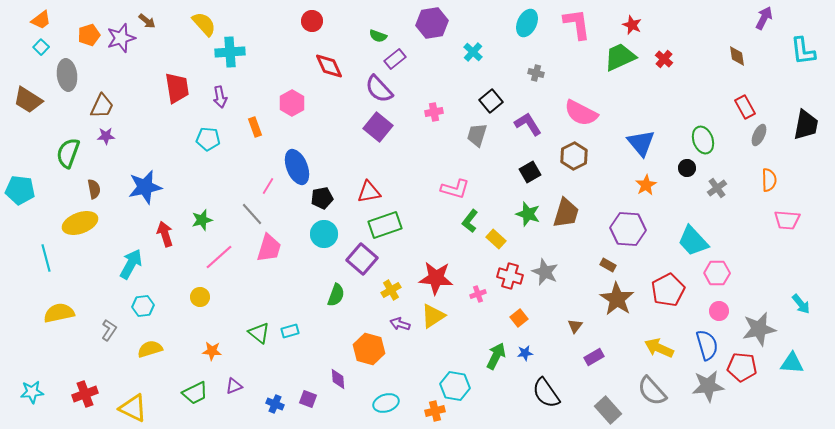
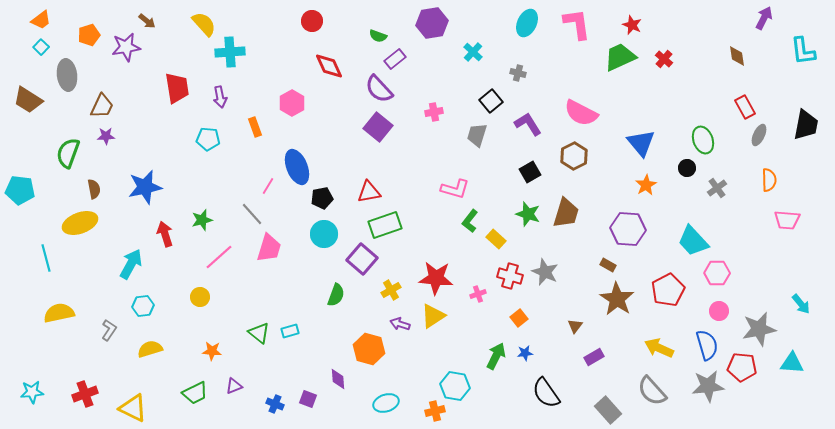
purple star at (121, 38): moved 5 px right, 9 px down; rotated 8 degrees clockwise
gray cross at (536, 73): moved 18 px left
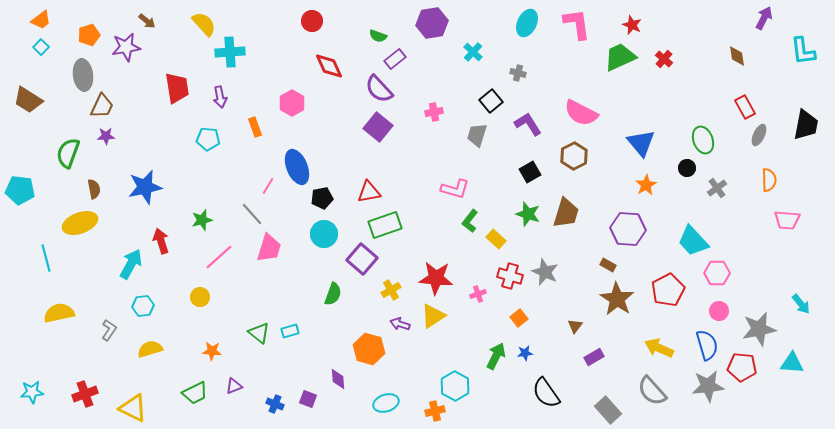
gray ellipse at (67, 75): moved 16 px right
red arrow at (165, 234): moved 4 px left, 7 px down
green semicircle at (336, 295): moved 3 px left, 1 px up
cyan hexagon at (455, 386): rotated 20 degrees clockwise
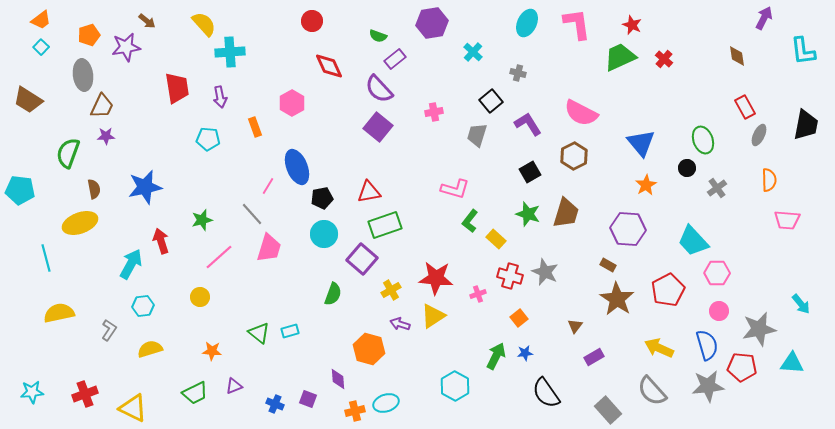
orange cross at (435, 411): moved 80 px left
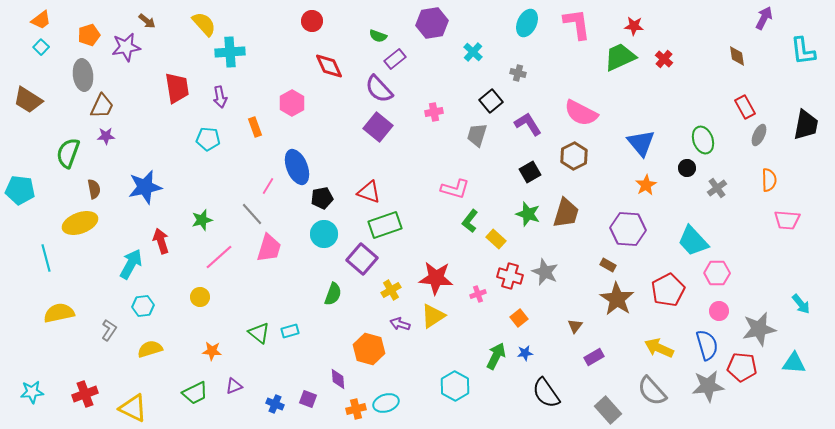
red star at (632, 25): moved 2 px right, 1 px down; rotated 18 degrees counterclockwise
red triangle at (369, 192): rotated 30 degrees clockwise
cyan triangle at (792, 363): moved 2 px right
orange cross at (355, 411): moved 1 px right, 2 px up
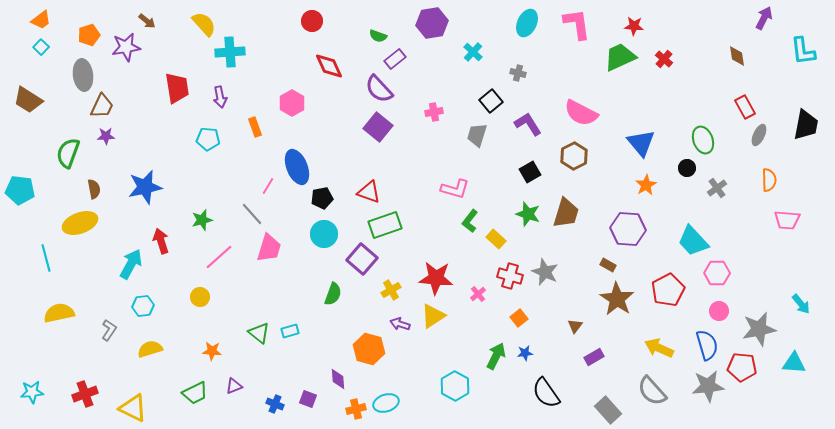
pink cross at (478, 294): rotated 21 degrees counterclockwise
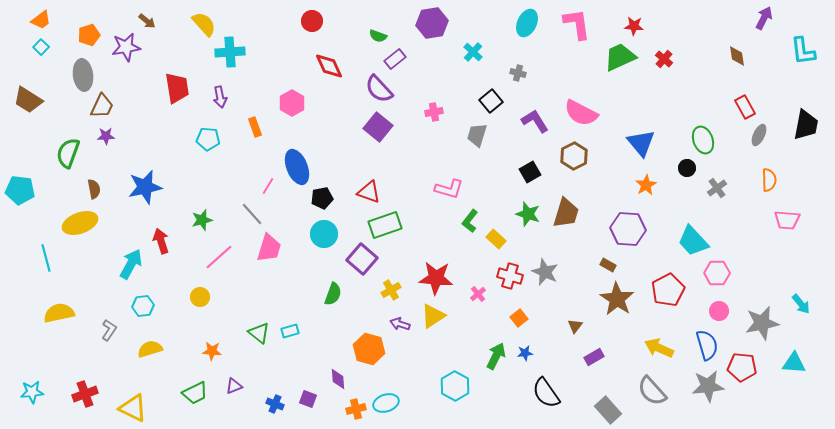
purple L-shape at (528, 124): moved 7 px right, 3 px up
pink L-shape at (455, 189): moved 6 px left
gray star at (759, 329): moved 3 px right, 6 px up
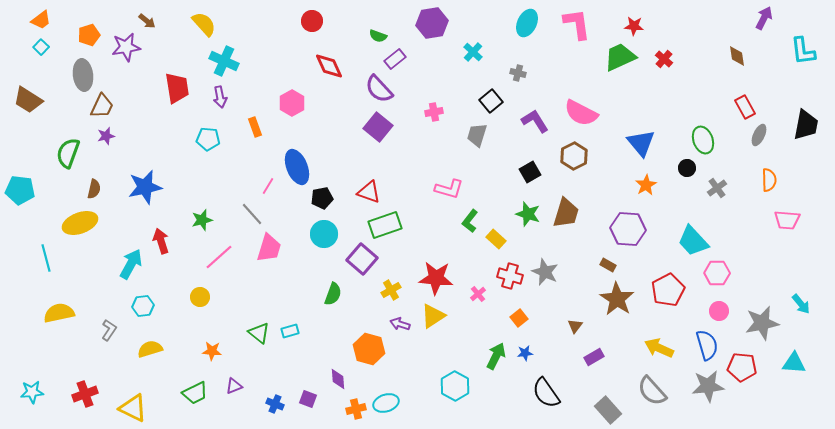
cyan cross at (230, 52): moved 6 px left, 9 px down; rotated 28 degrees clockwise
purple star at (106, 136): rotated 12 degrees counterclockwise
brown semicircle at (94, 189): rotated 24 degrees clockwise
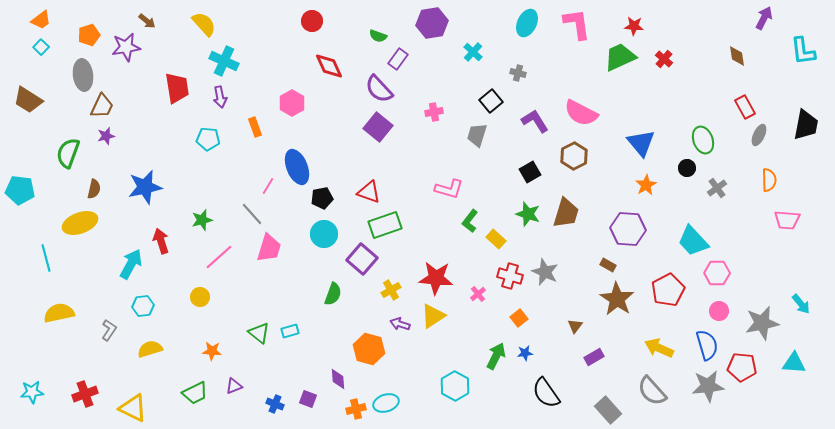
purple rectangle at (395, 59): moved 3 px right; rotated 15 degrees counterclockwise
